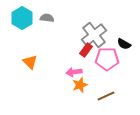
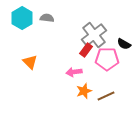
orange star: moved 4 px right, 6 px down
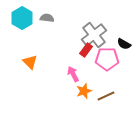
pink arrow: moved 1 px left, 2 px down; rotated 70 degrees clockwise
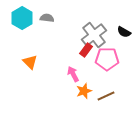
black semicircle: moved 12 px up
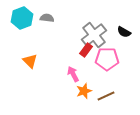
cyan hexagon: rotated 10 degrees clockwise
orange triangle: moved 1 px up
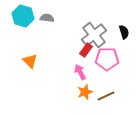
cyan hexagon: moved 1 px right, 2 px up; rotated 25 degrees counterclockwise
black semicircle: rotated 136 degrees counterclockwise
pink arrow: moved 7 px right, 2 px up
orange star: moved 1 px right, 1 px down
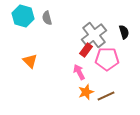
gray semicircle: rotated 112 degrees counterclockwise
pink arrow: moved 1 px left
orange star: moved 1 px right
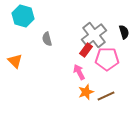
gray semicircle: moved 21 px down
orange triangle: moved 15 px left
